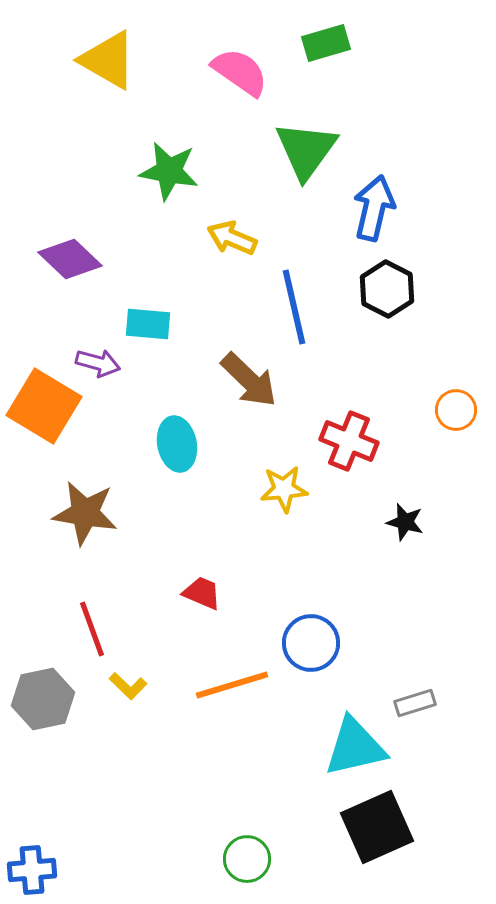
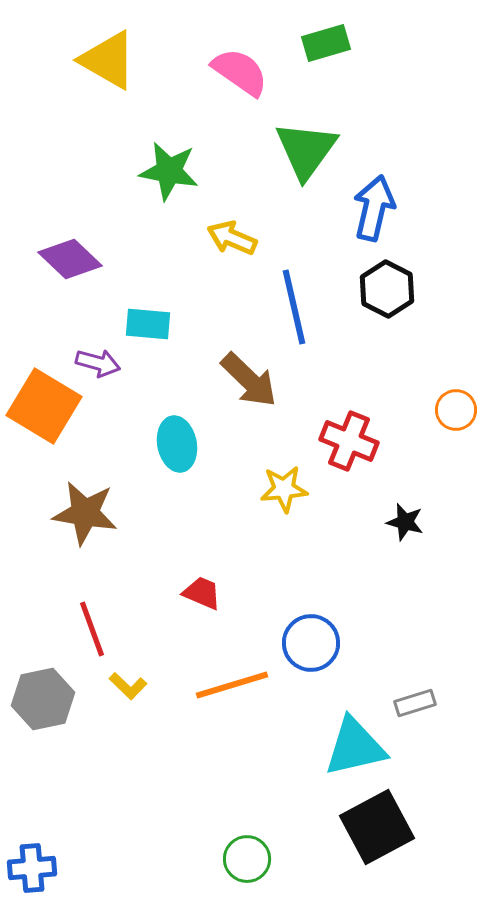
black square: rotated 4 degrees counterclockwise
blue cross: moved 2 px up
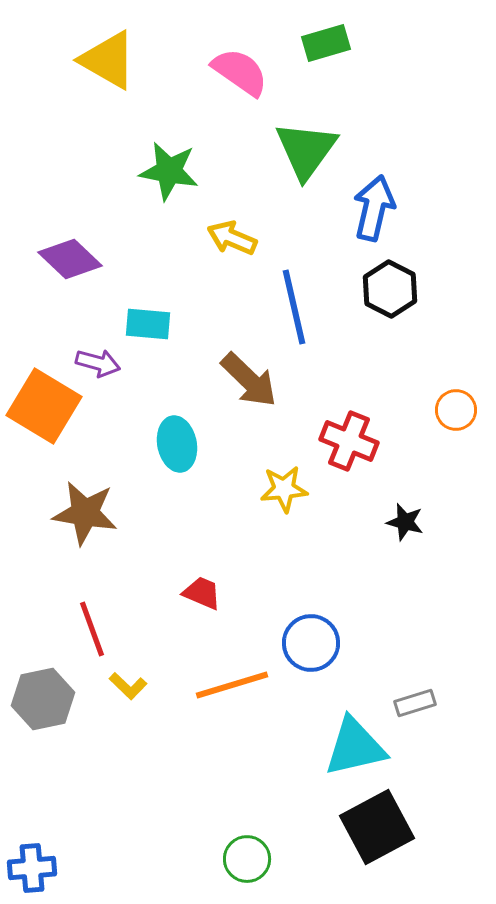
black hexagon: moved 3 px right
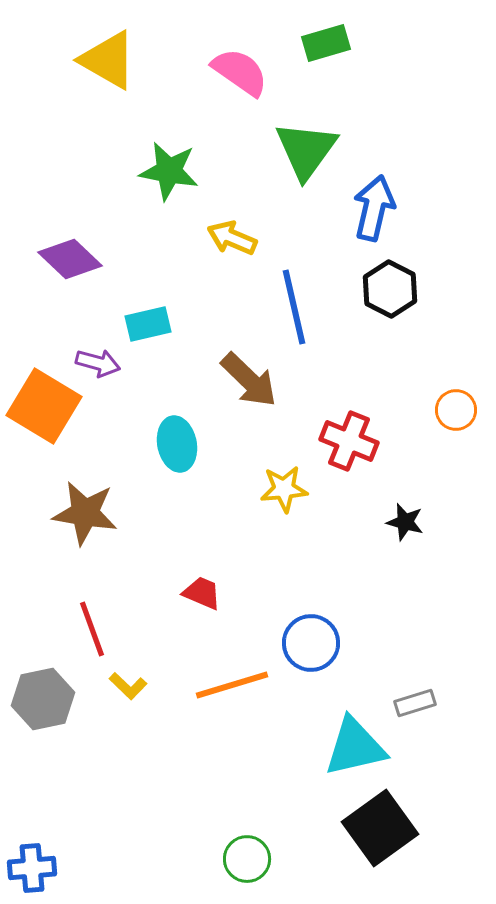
cyan rectangle: rotated 18 degrees counterclockwise
black square: moved 3 px right, 1 px down; rotated 8 degrees counterclockwise
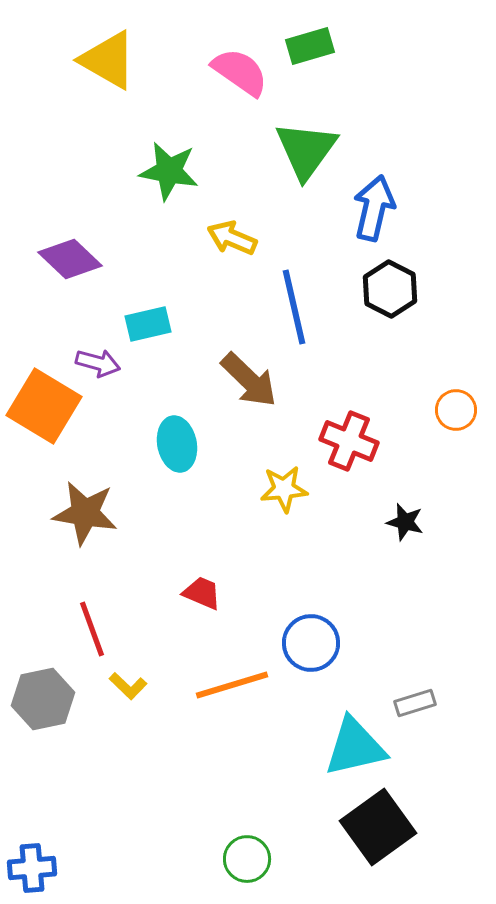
green rectangle: moved 16 px left, 3 px down
black square: moved 2 px left, 1 px up
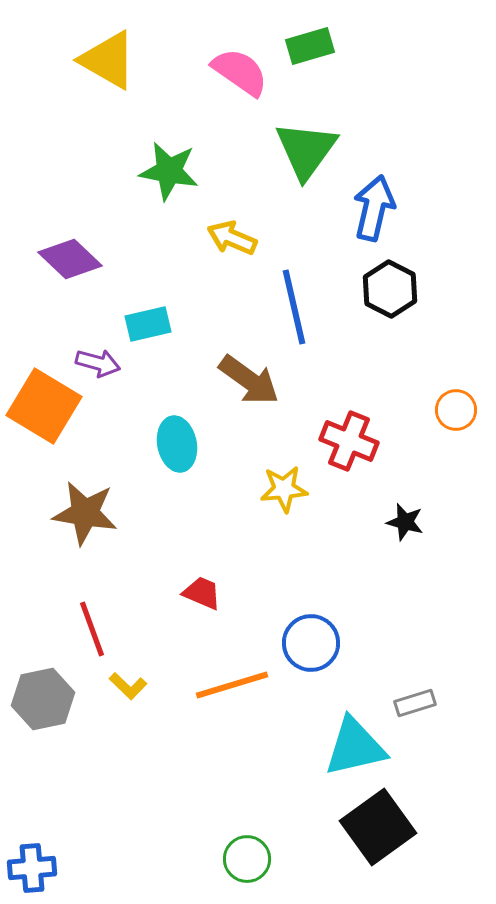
brown arrow: rotated 8 degrees counterclockwise
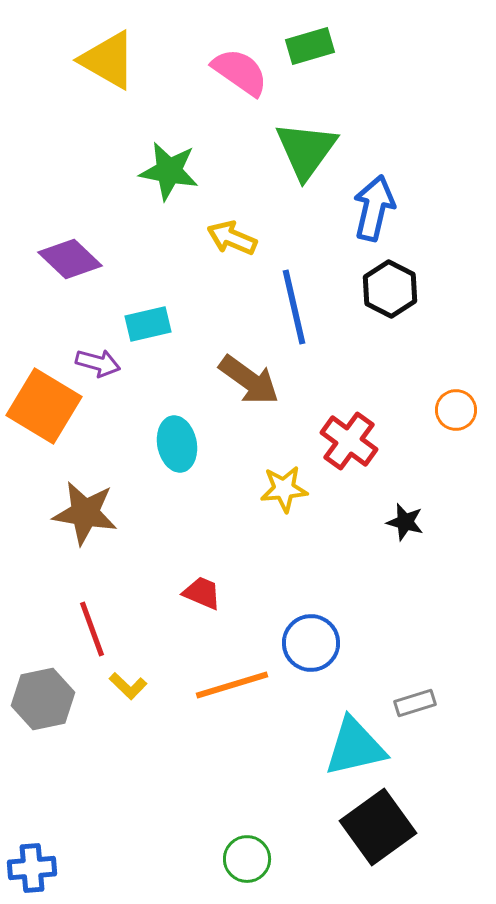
red cross: rotated 14 degrees clockwise
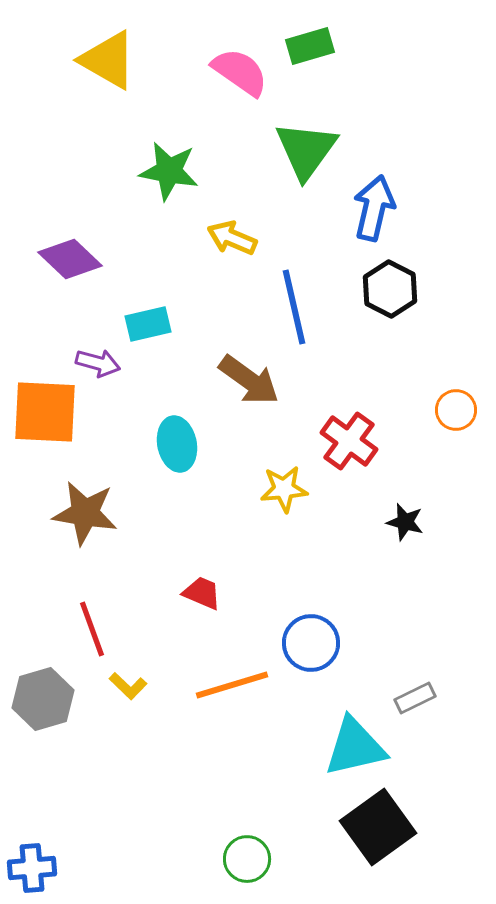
orange square: moved 1 px right, 6 px down; rotated 28 degrees counterclockwise
gray hexagon: rotated 4 degrees counterclockwise
gray rectangle: moved 5 px up; rotated 9 degrees counterclockwise
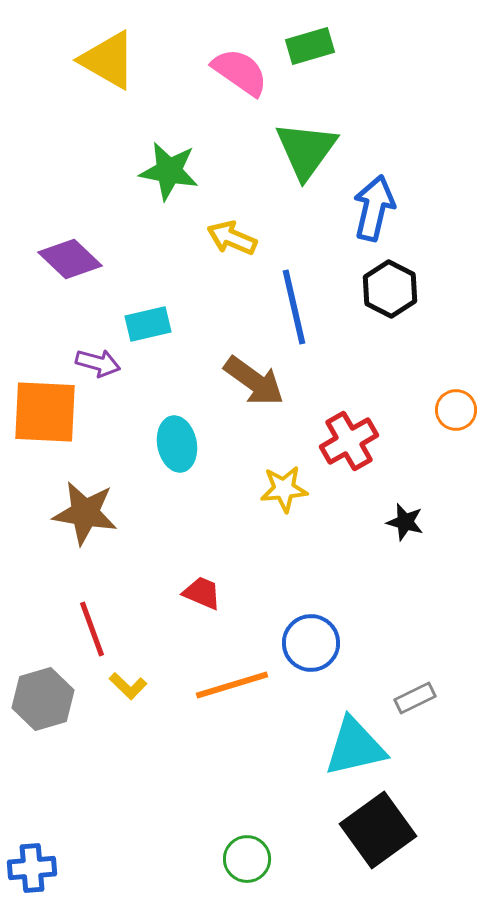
brown arrow: moved 5 px right, 1 px down
red cross: rotated 24 degrees clockwise
black square: moved 3 px down
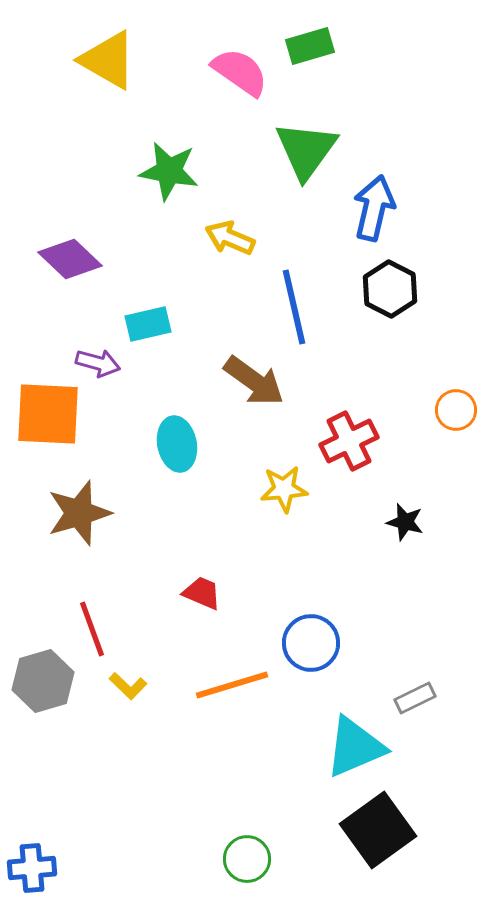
yellow arrow: moved 2 px left
orange square: moved 3 px right, 2 px down
red cross: rotated 4 degrees clockwise
brown star: moved 6 px left; rotated 26 degrees counterclockwise
gray hexagon: moved 18 px up
cyan triangle: rotated 10 degrees counterclockwise
